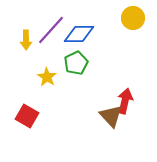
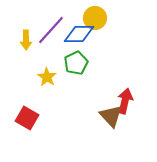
yellow circle: moved 38 px left
red square: moved 2 px down
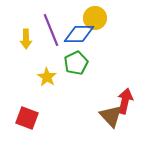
purple line: rotated 64 degrees counterclockwise
yellow arrow: moved 1 px up
red square: rotated 10 degrees counterclockwise
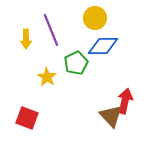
blue diamond: moved 24 px right, 12 px down
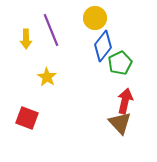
blue diamond: rotated 52 degrees counterclockwise
green pentagon: moved 44 px right
brown triangle: moved 9 px right, 7 px down
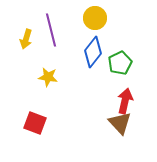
purple line: rotated 8 degrees clockwise
yellow arrow: rotated 18 degrees clockwise
blue diamond: moved 10 px left, 6 px down
yellow star: moved 1 px right; rotated 24 degrees counterclockwise
red square: moved 8 px right, 5 px down
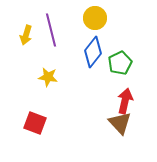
yellow arrow: moved 4 px up
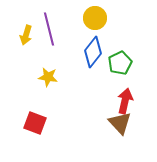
purple line: moved 2 px left, 1 px up
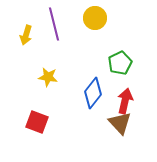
purple line: moved 5 px right, 5 px up
blue diamond: moved 41 px down
red square: moved 2 px right, 1 px up
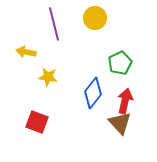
yellow arrow: moved 17 px down; rotated 84 degrees clockwise
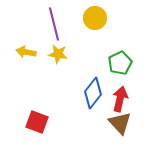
yellow star: moved 10 px right, 23 px up
red arrow: moved 5 px left, 2 px up
